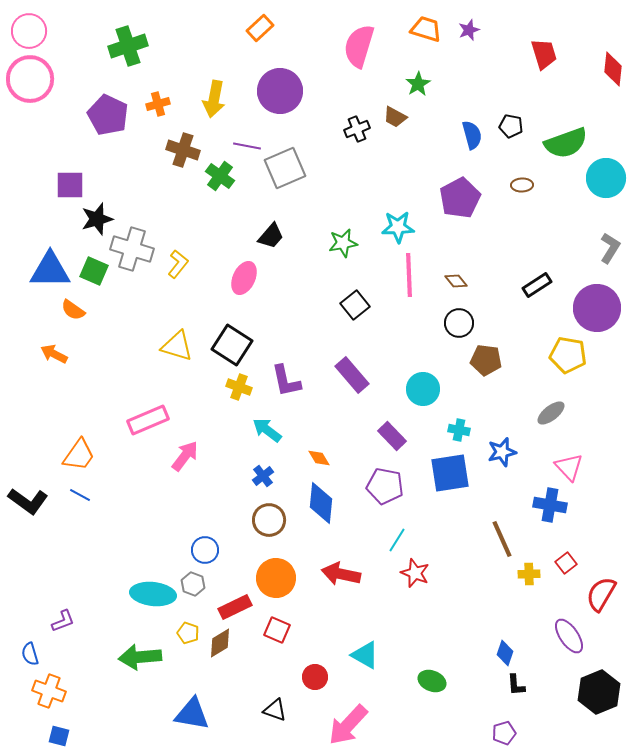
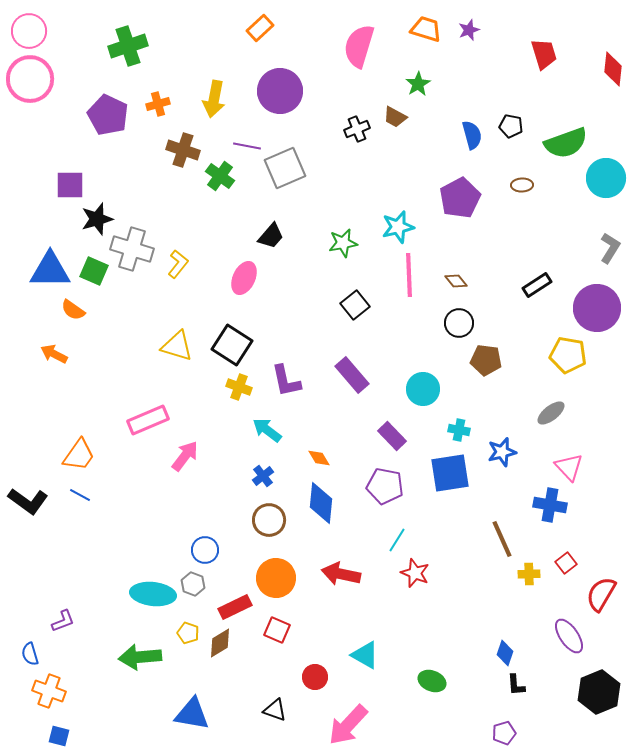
cyan star at (398, 227): rotated 12 degrees counterclockwise
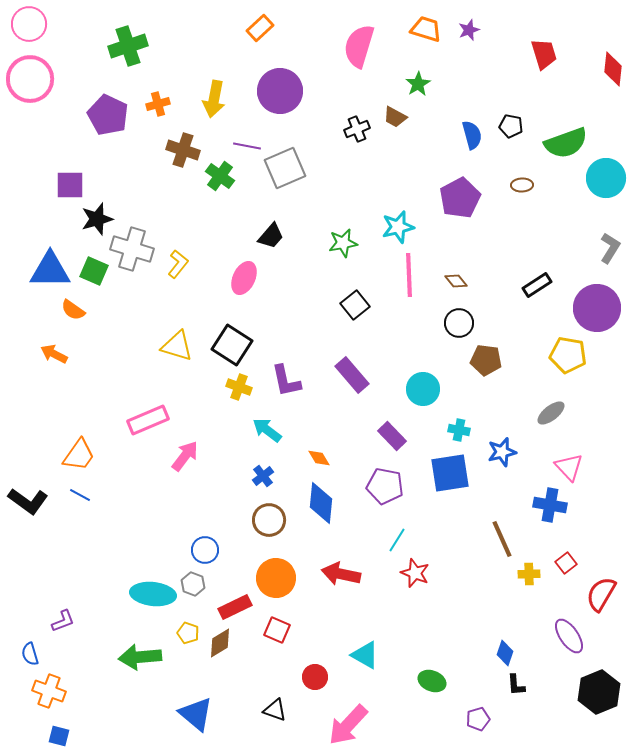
pink circle at (29, 31): moved 7 px up
blue triangle at (192, 714): moved 4 px right; rotated 30 degrees clockwise
purple pentagon at (504, 733): moved 26 px left, 14 px up
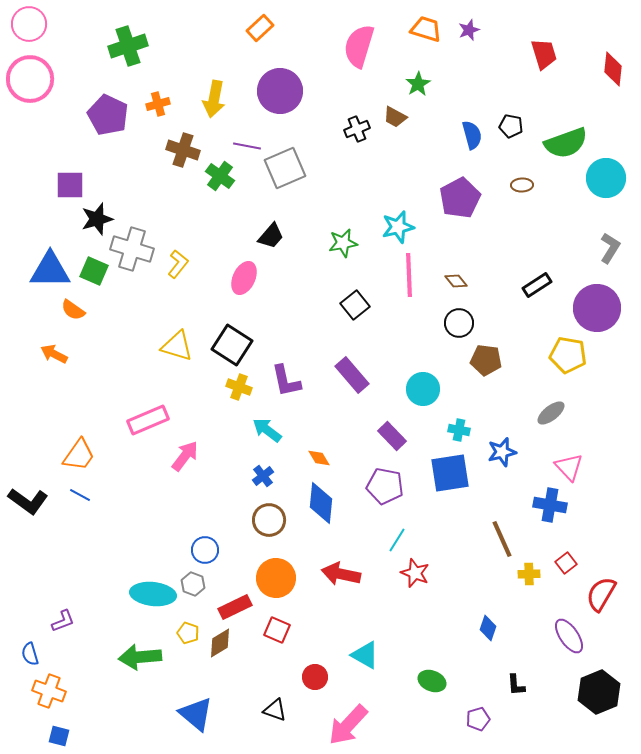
blue diamond at (505, 653): moved 17 px left, 25 px up
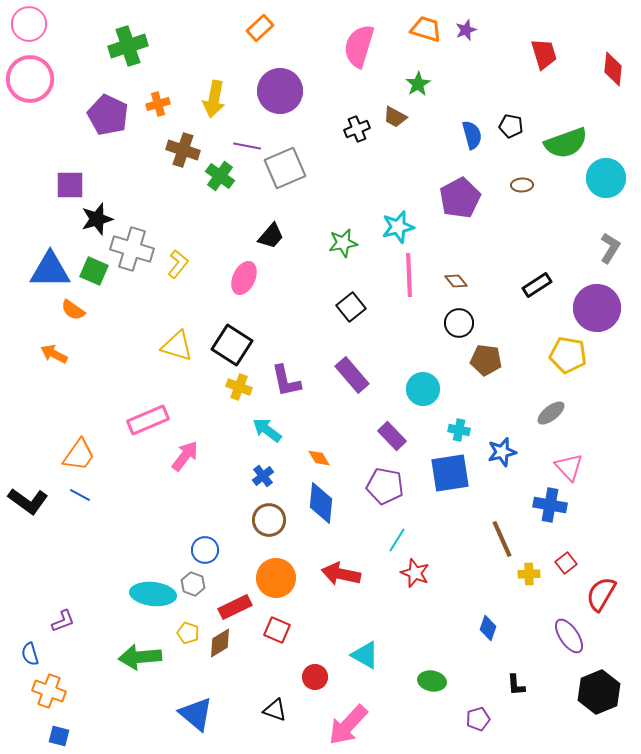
purple star at (469, 30): moved 3 px left
black square at (355, 305): moved 4 px left, 2 px down
green ellipse at (432, 681): rotated 12 degrees counterclockwise
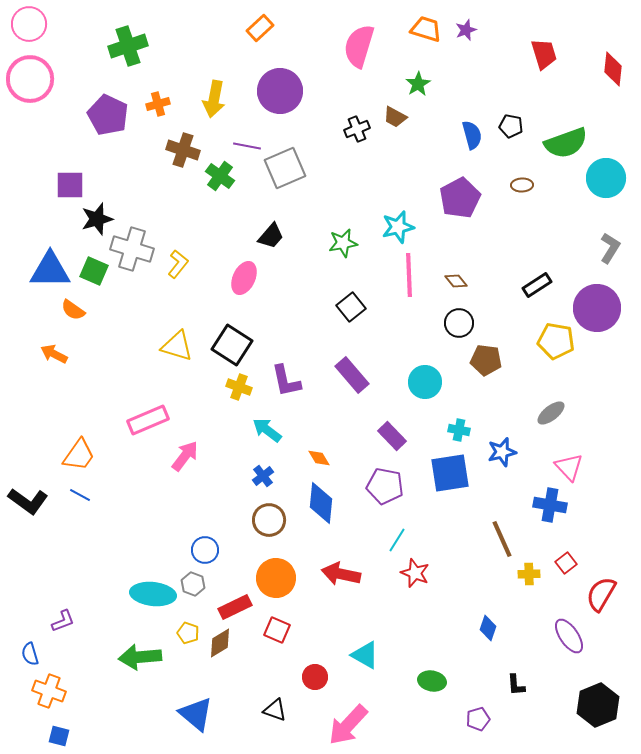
yellow pentagon at (568, 355): moved 12 px left, 14 px up
cyan circle at (423, 389): moved 2 px right, 7 px up
black hexagon at (599, 692): moved 1 px left, 13 px down
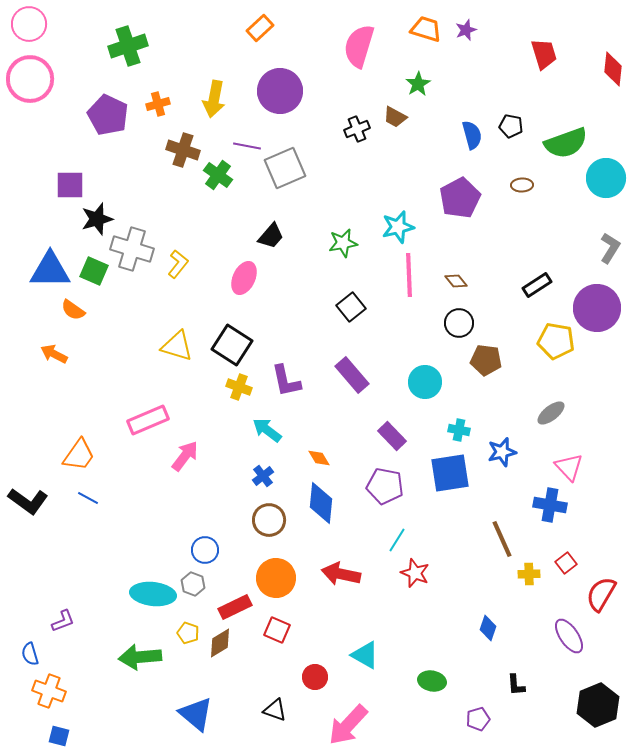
green cross at (220, 176): moved 2 px left, 1 px up
blue line at (80, 495): moved 8 px right, 3 px down
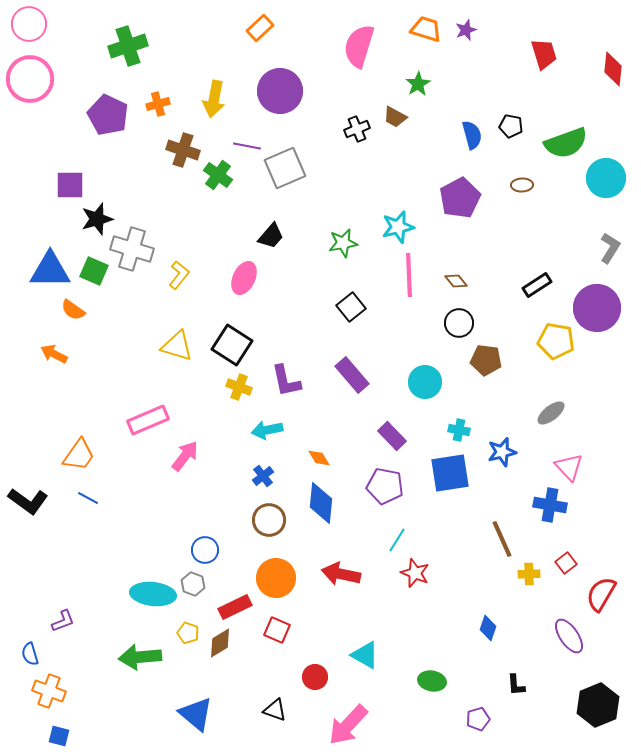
yellow L-shape at (178, 264): moved 1 px right, 11 px down
cyan arrow at (267, 430): rotated 48 degrees counterclockwise
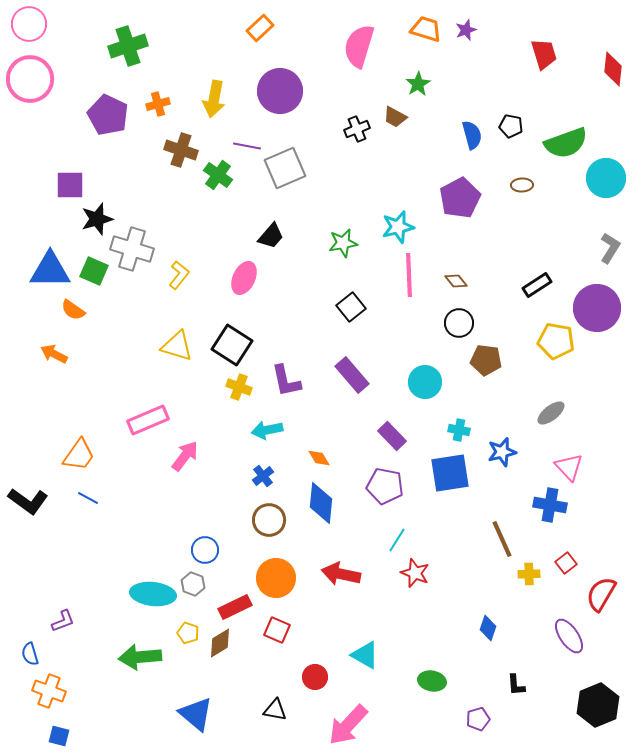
brown cross at (183, 150): moved 2 px left
black triangle at (275, 710): rotated 10 degrees counterclockwise
